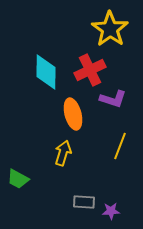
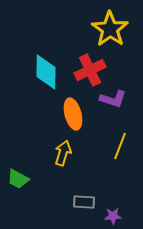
purple star: moved 2 px right, 5 px down
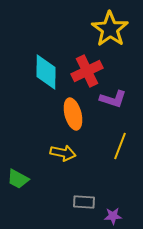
red cross: moved 3 px left, 1 px down
yellow arrow: rotated 85 degrees clockwise
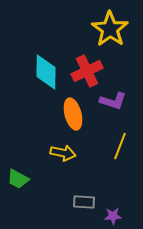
purple L-shape: moved 2 px down
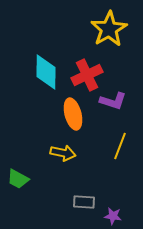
yellow star: moved 1 px left; rotated 6 degrees clockwise
red cross: moved 4 px down
purple star: rotated 12 degrees clockwise
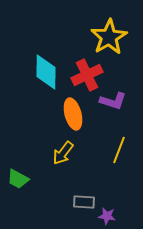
yellow star: moved 8 px down
yellow line: moved 1 px left, 4 px down
yellow arrow: rotated 115 degrees clockwise
purple star: moved 6 px left
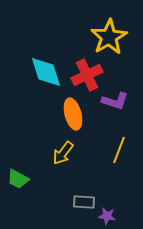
cyan diamond: rotated 18 degrees counterclockwise
purple L-shape: moved 2 px right
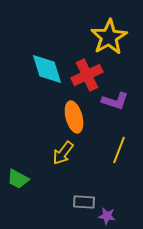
cyan diamond: moved 1 px right, 3 px up
orange ellipse: moved 1 px right, 3 px down
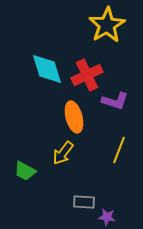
yellow star: moved 2 px left, 12 px up
green trapezoid: moved 7 px right, 8 px up
purple star: moved 1 px down
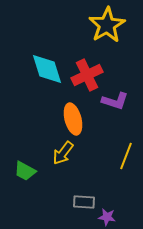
orange ellipse: moved 1 px left, 2 px down
yellow line: moved 7 px right, 6 px down
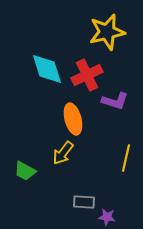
yellow star: moved 7 px down; rotated 18 degrees clockwise
yellow line: moved 2 px down; rotated 8 degrees counterclockwise
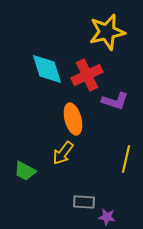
yellow line: moved 1 px down
